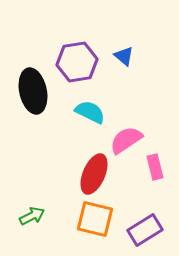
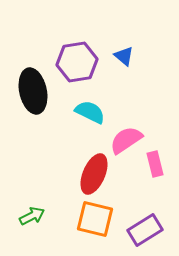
pink rectangle: moved 3 px up
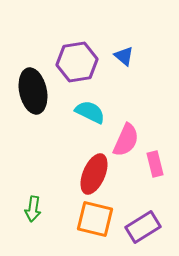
pink semicircle: rotated 148 degrees clockwise
green arrow: moved 1 px right, 7 px up; rotated 125 degrees clockwise
purple rectangle: moved 2 px left, 3 px up
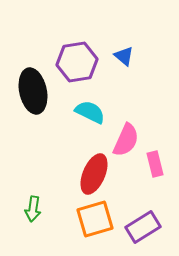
orange square: rotated 30 degrees counterclockwise
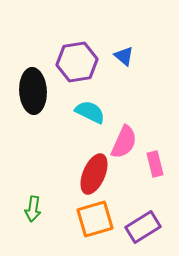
black ellipse: rotated 9 degrees clockwise
pink semicircle: moved 2 px left, 2 px down
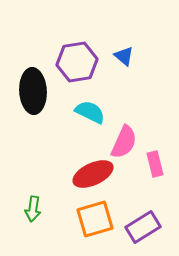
red ellipse: moved 1 px left; rotated 42 degrees clockwise
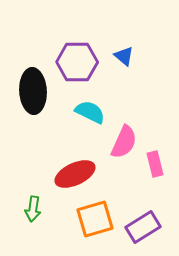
purple hexagon: rotated 9 degrees clockwise
red ellipse: moved 18 px left
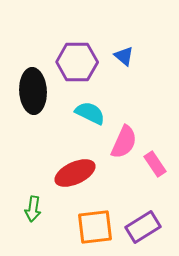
cyan semicircle: moved 1 px down
pink rectangle: rotated 20 degrees counterclockwise
red ellipse: moved 1 px up
orange square: moved 8 px down; rotated 9 degrees clockwise
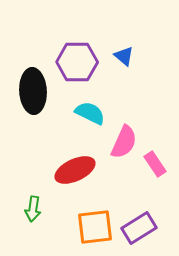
red ellipse: moved 3 px up
purple rectangle: moved 4 px left, 1 px down
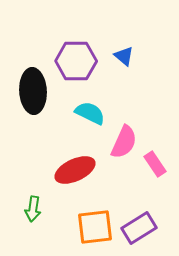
purple hexagon: moved 1 px left, 1 px up
